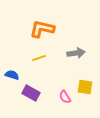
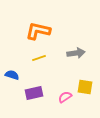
orange L-shape: moved 4 px left, 2 px down
purple rectangle: moved 3 px right; rotated 42 degrees counterclockwise
pink semicircle: rotated 88 degrees clockwise
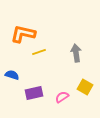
orange L-shape: moved 15 px left, 3 px down
gray arrow: rotated 90 degrees counterclockwise
yellow line: moved 6 px up
yellow square: rotated 21 degrees clockwise
pink semicircle: moved 3 px left
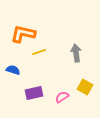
blue semicircle: moved 1 px right, 5 px up
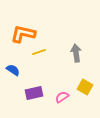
blue semicircle: rotated 16 degrees clockwise
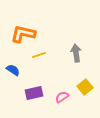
yellow line: moved 3 px down
yellow square: rotated 21 degrees clockwise
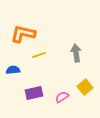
blue semicircle: rotated 40 degrees counterclockwise
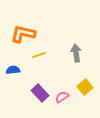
purple rectangle: moved 6 px right; rotated 60 degrees clockwise
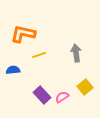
purple rectangle: moved 2 px right, 2 px down
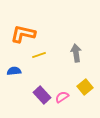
blue semicircle: moved 1 px right, 1 px down
